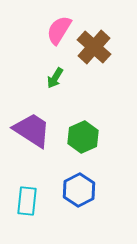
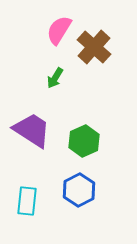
green hexagon: moved 1 px right, 4 px down
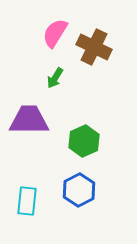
pink semicircle: moved 4 px left, 3 px down
brown cross: rotated 16 degrees counterclockwise
purple trapezoid: moved 3 px left, 10 px up; rotated 33 degrees counterclockwise
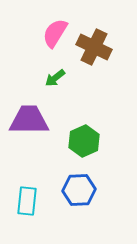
green arrow: rotated 20 degrees clockwise
blue hexagon: rotated 24 degrees clockwise
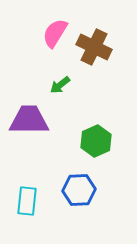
green arrow: moved 5 px right, 7 px down
green hexagon: moved 12 px right
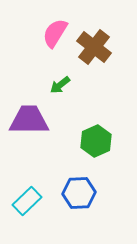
brown cross: rotated 12 degrees clockwise
blue hexagon: moved 3 px down
cyan rectangle: rotated 40 degrees clockwise
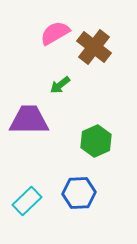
pink semicircle: rotated 28 degrees clockwise
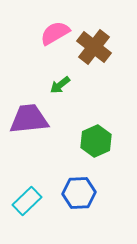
purple trapezoid: moved 1 px up; rotated 6 degrees counterclockwise
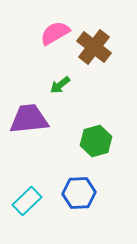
green hexagon: rotated 8 degrees clockwise
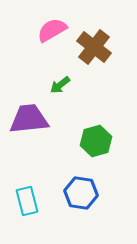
pink semicircle: moved 3 px left, 3 px up
blue hexagon: moved 2 px right; rotated 12 degrees clockwise
cyan rectangle: rotated 60 degrees counterclockwise
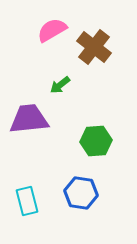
green hexagon: rotated 12 degrees clockwise
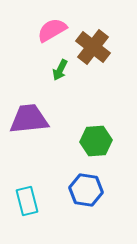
brown cross: moved 1 px left
green arrow: moved 15 px up; rotated 25 degrees counterclockwise
blue hexagon: moved 5 px right, 3 px up
